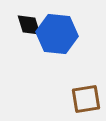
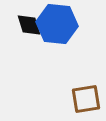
blue hexagon: moved 10 px up
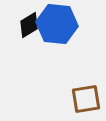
black diamond: rotated 76 degrees clockwise
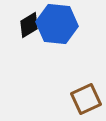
brown square: rotated 16 degrees counterclockwise
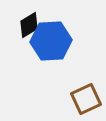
blue hexagon: moved 6 px left, 17 px down; rotated 9 degrees counterclockwise
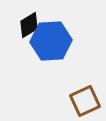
brown square: moved 1 px left, 2 px down
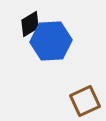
black diamond: moved 1 px right, 1 px up
